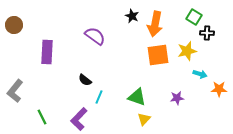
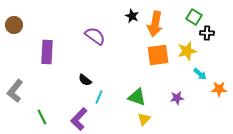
cyan arrow: rotated 24 degrees clockwise
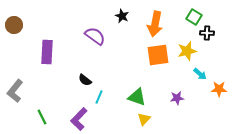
black star: moved 10 px left
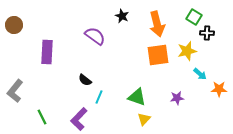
orange arrow: moved 2 px right; rotated 25 degrees counterclockwise
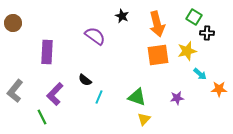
brown circle: moved 1 px left, 2 px up
purple L-shape: moved 24 px left, 25 px up
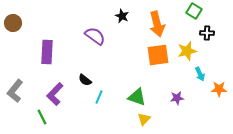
green square: moved 6 px up
cyan arrow: rotated 24 degrees clockwise
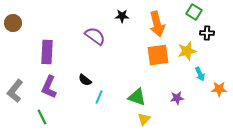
green square: moved 1 px down
black star: rotated 24 degrees counterclockwise
purple L-shape: moved 6 px left, 7 px up; rotated 20 degrees counterclockwise
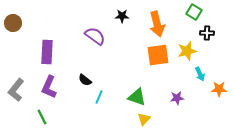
gray L-shape: moved 1 px right, 1 px up
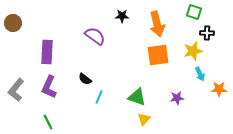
green square: rotated 14 degrees counterclockwise
yellow star: moved 6 px right
black semicircle: moved 1 px up
green line: moved 6 px right, 5 px down
